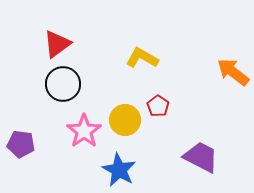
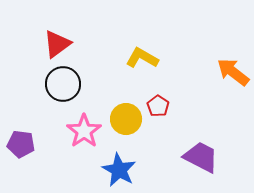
yellow circle: moved 1 px right, 1 px up
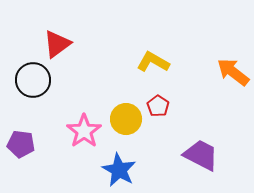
yellow L-shape: moved 11 px right, 4 px down
black circle: moved 30 px left, 4 px up
purple trapezoid: moved 2 px up
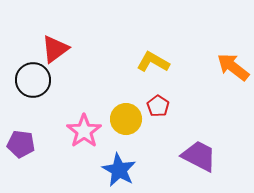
red triangle: moved 2 px left, 5 px down
orange arrow: moved 5 px up
purple trapezoid: moved 2 px left, 1 px down
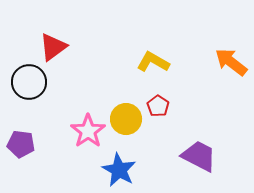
red triangle: moved 2 px left, 2 px up
orange arrow: moved 2 px left, 5 px up
black circle: moved 4 px left, 2 px down
pink star: moved 4 px right
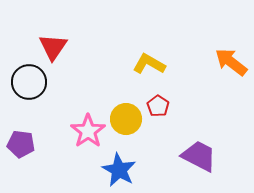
red triangle: rotated 20 degrees counterclockwise
yellow L-shape: moved 4 px left, 2 px down
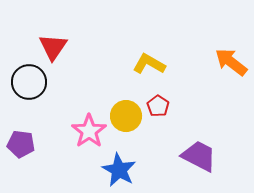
yellow circle: moved 3 px up
pink star: moved 1 px right
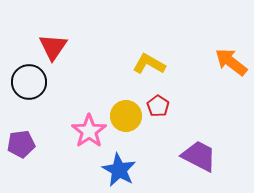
purple pentagon: rotated 16 degrees counterclockwise
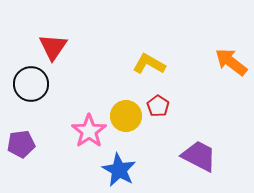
black circle: moved 2 px right, 2 px down
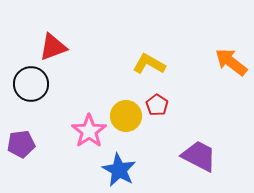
red triangle: rotated 36 degrees clockwise
red pentagon: moved 1 px left, 1 px up
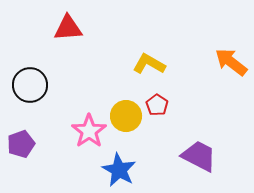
red triangle: moved 15 px right, 19 px up; rotated 16 degrees clockwise
black circle: moved 1 px left, 1 px down
purple pentagon: rotated 12 degrees counterclockwise
